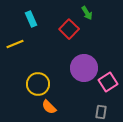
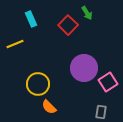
red square: moved 1 px left, 4 px up
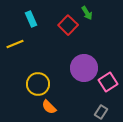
gray rectangle: rotated 24 degrees clockwise
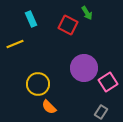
red square: rotated 18 degrees counterclockwise
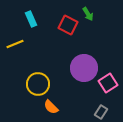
green arrow: moved 1 px right, 1 px down
pink square: moved 1 px down
orange semicircle: moved 2 px right
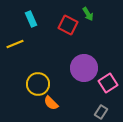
orange semicircle: moved 4 px up
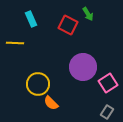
yellow line: moved 1 px up; rotated 24 degrees clockwise
purple circle: moved 1 px left, 1 px up
gray rectangle: moved 6 px right
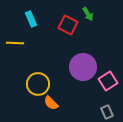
pink square: moved 2 px up
gray rectangle: rotated 56 degrees counterclockwise
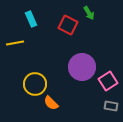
green arrow: moved 1 px right, 1 px up
yellow line: rotated 12 degrees counterclockwise
purple circle: moved 1 px left
yellow circle: moved 3 px left
gray rectangle: moved 4 px right, 6 px up; rotated 56 degrees counterclockwise
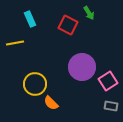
cyan rectangle: moved 1 px left
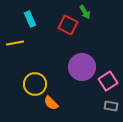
green arrow: moved 4 px left, 1 px up
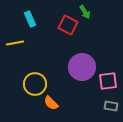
pink square: rotated 24 degrees clockwise
